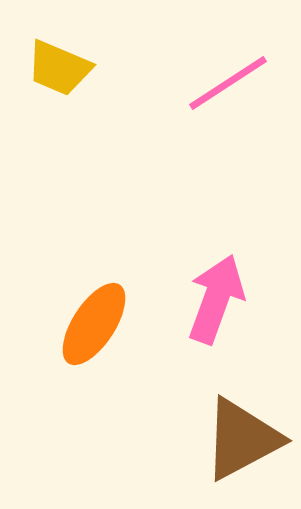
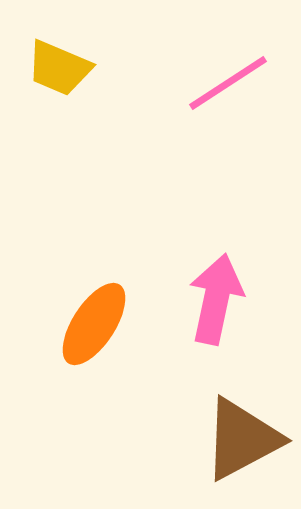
pink arrow: rotated 8 degrees counterclockwise
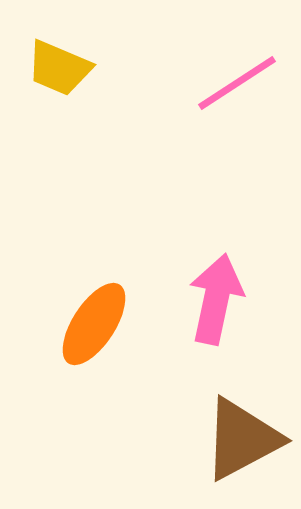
pink line: moved 9 px right
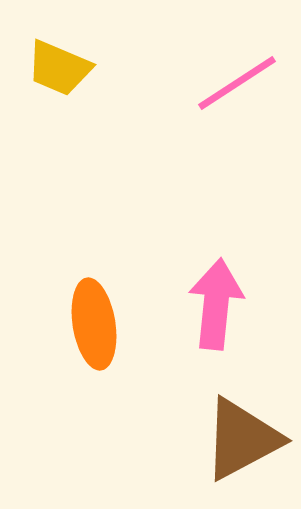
pink arrow: moved 5 px down; rotated 6 degrees counterclockwise
orange ellipse: rotated 42 degrees counterclockwise
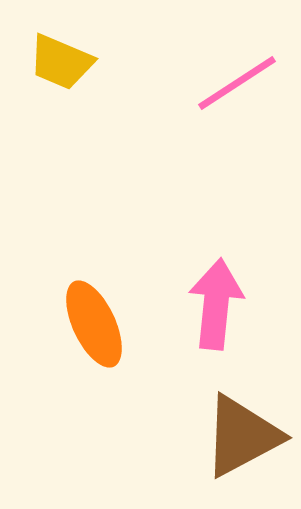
yellow trapezoid: moved 2 px right, 6 px up
orange ellipse: rotated 16 degrees counterclockwise
brown triangle: moved 3 px up
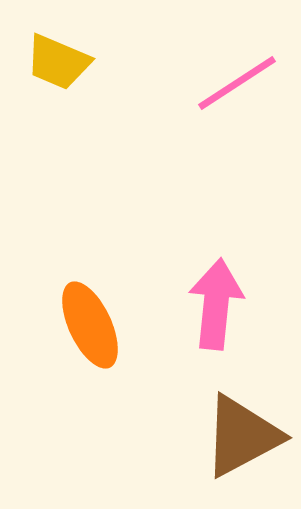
yellow trapezoid: moved 3 px left
orange ellipse: moved 4 px left, 1 px down
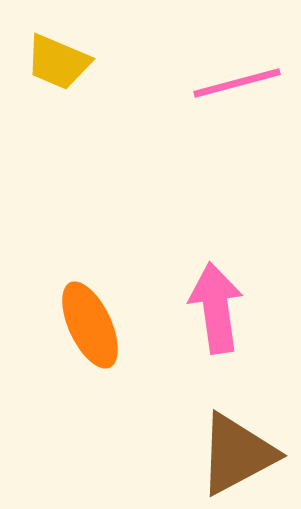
pink line: rotated 18 degrees clockwise
pink arrow: moved 4 px down; rotated 14 degrees counterclockwise
brown triangle: moved 5 px left, 18 px down
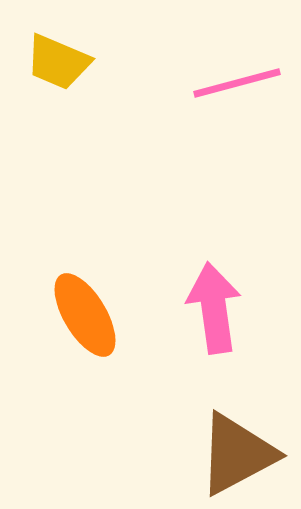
pink arrow: moved 2 px left
orange ellipse: moved 5 px left, 10 px up; rotated 6 degrees counterclockwise
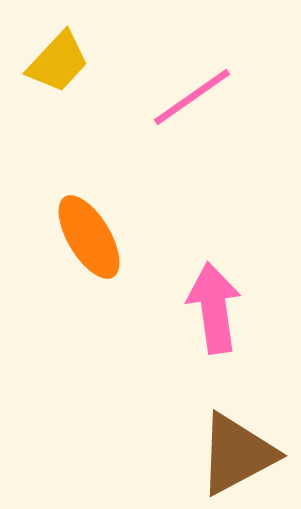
yellow trapezoid: rotated 70 degrees counterclockwise
pink line: moved 45 px left, 14 px down; rotated 20 degrees counterclockwise
orange ellipse: moved 4 px right, 78 px up
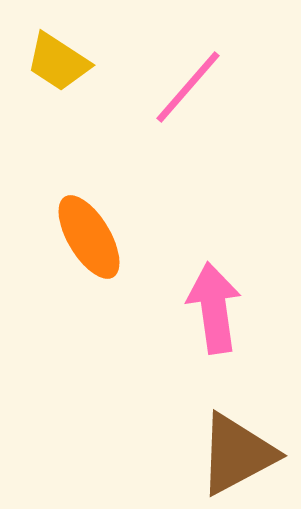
yellow trapezoid: rotated 80 degrees clockwise
pink line: moved 4 px left, 10 px up; rotated 14 degrees counterclockwise
